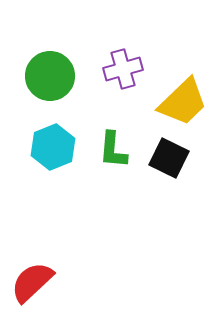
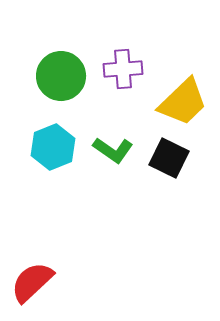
purple cross: rotated 12 degrees clockwise
green circle: moved 11 px right
green L-shape: rotated 60 degrees counterclockwise
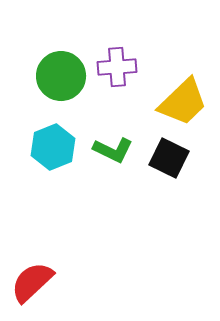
purple cross: moved 6 px left, 2 px up
green L-shape: rotated 9 degrees counterclockwise
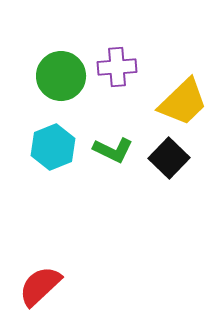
black square: rotated 18 degrees clockwise
red semicircle: moved 8 px right, 4 px down
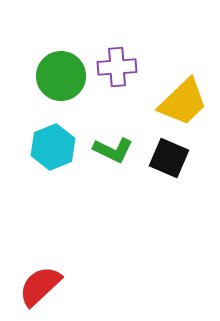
black square: rotated 21 degrees counterclockwise
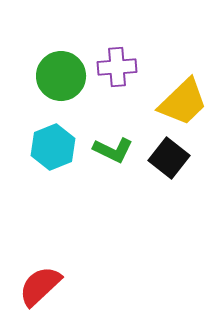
black square: rotated 15 degrees clockwise
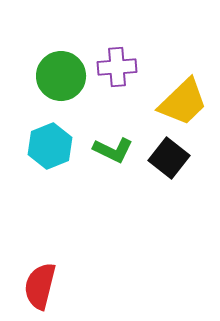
cyan hexagon: moved 3 px left, 1 px up
red semicircle: rotated 33 degrees counterclockwise
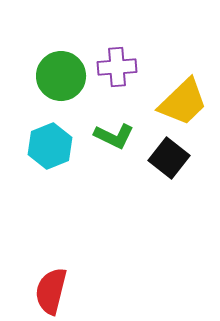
green L-shape: moved 1 px right, 14 px up
red semicircle: moved 11 px right, 5 px down
